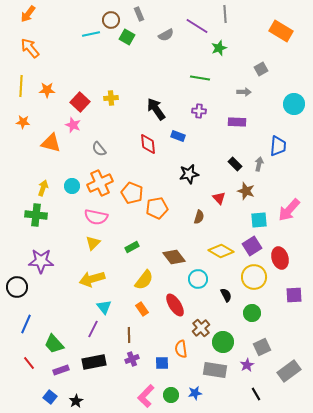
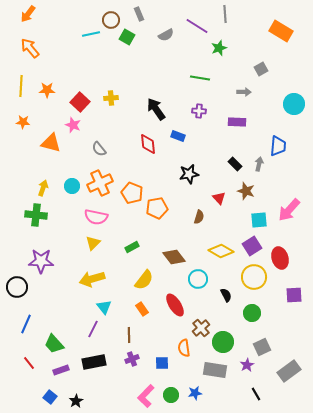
orange semicircle at (181, 349): moved 3 px right, 1 px up
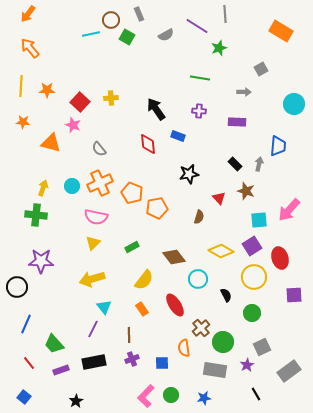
blue star at (195, 393): moved 9 px right, 5 px down
blue square at (50, 397): moved 26 px left
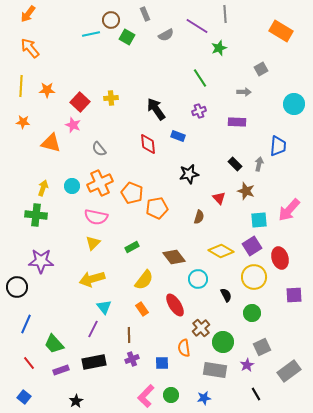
gray rectangle at (139, 14): moved 6 px right
green line at (200, 78): rotated 48 degrees clockwise
purple cross at (199, 111): rotated 24 degrees counterclockwise
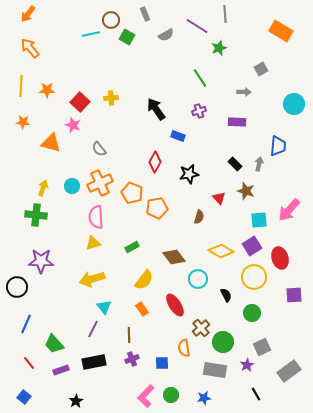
red diamond at (148, 144): moved 7 px right, 18 px down; rotated 35 degrees clockwise
pink semicircle at (96, 217): rotated 75 degrees clockwise
yellow triangle at (93, 243): rotated 28 degrees clockwise
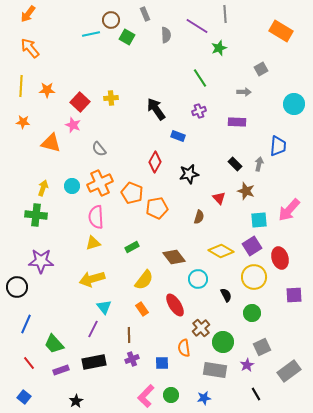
gray semicircle at (166, 35): rotated 63 degrees counterclockwise
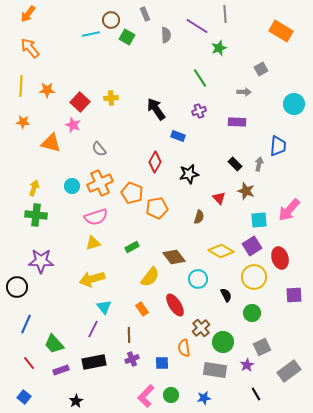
yellow arrow at (43, 188): moved 9 px left
pink semicircle at (96, 217): rotated 105 degrees counterclockwise
yellow semicircle at (144, 280): moved 6 px right, 3 px up
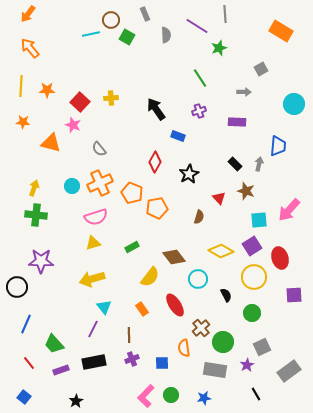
black star at (189, 174): rotated 18 degrees counterclockwise
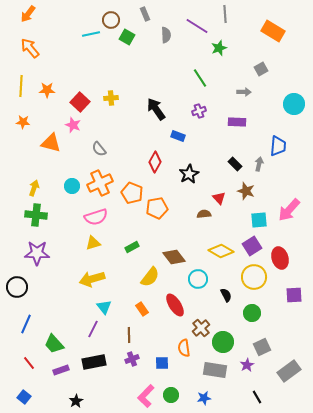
orange rectangle at (281, 31): moved 8 px left
brown semicircle at (199, 217): moved 5 px right, 3 px up; rotated 112 degrees counterclockwise
purple star at (41, 261): moved 4 px left, 8 px up
black line at (256, 394): moved 1 px right, 3 px down
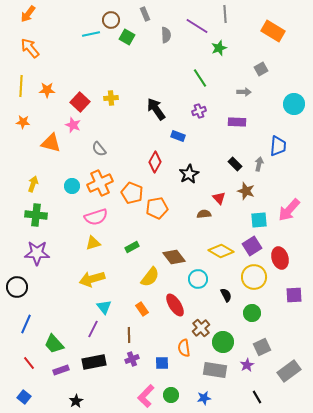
yellow arrow at (34, 188): moved 1 px left, 4 px up
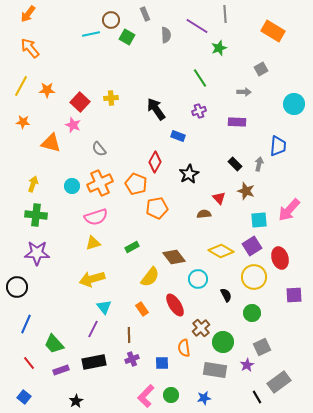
yellow line at (21, 86): rotated 25 degrees clockwise
orange pentagon at (132, 193): moved 4 px right, 9 px up
gray rectangle at (289, 371): moved 10 px left, 11 px down
